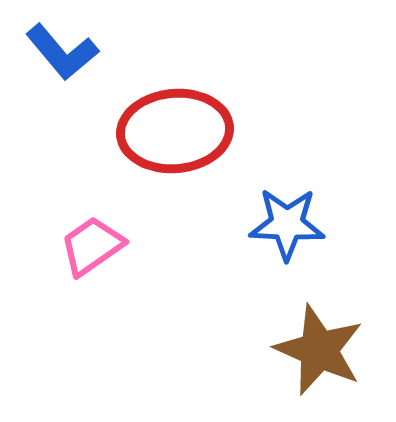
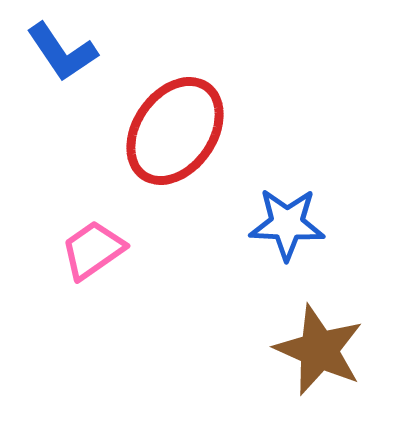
blue L-shape: rotated 6 degrees clockwise
red ellipse: rotated 50 degrees counterclockwise
pink trapezoid: moved 1 px right, 4 px down
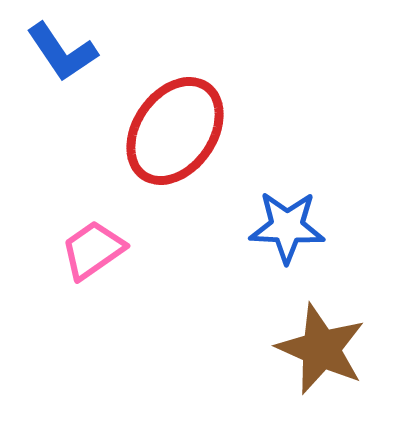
blue star: moved 3 px down
brown star: moved 2 px right, 1 px up
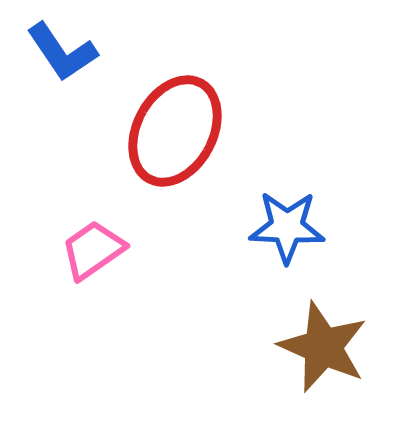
red ellipse: rotated 7 degrees counterclockwise
brown star: moved 2 px right, 2 px up
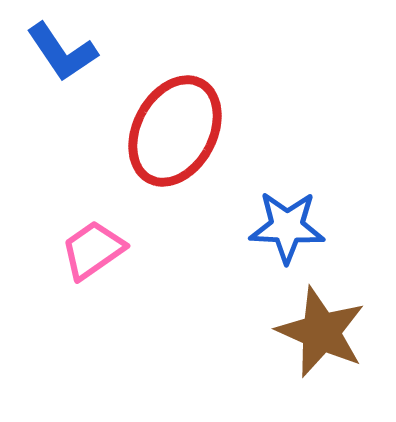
brown star: moved 2 px left, 15 px up
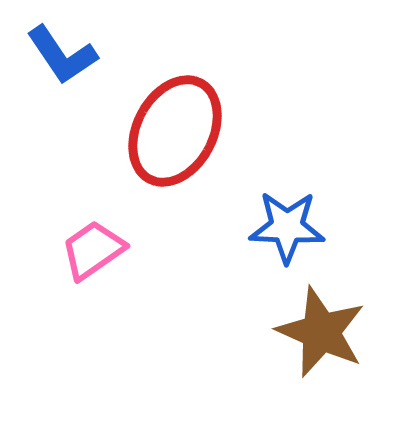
blue L-shape: moved 3 px down
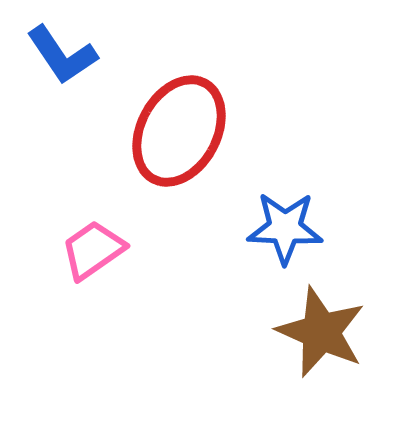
red ellipse: moved 4 px right
blue star: moved 2 px left, 1 px down
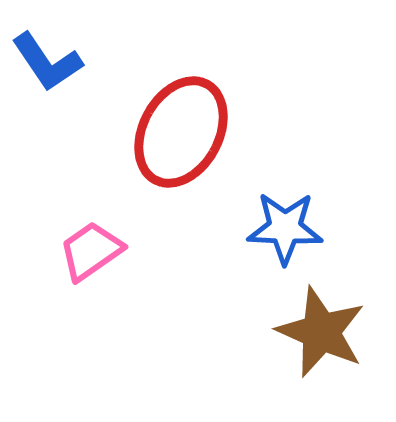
blue L-shape: moved 15 px left, 7 px down
red ellipse: moved 2 px right, 1 px down
pink trapezoid: moved 2 px left, 1 px down
